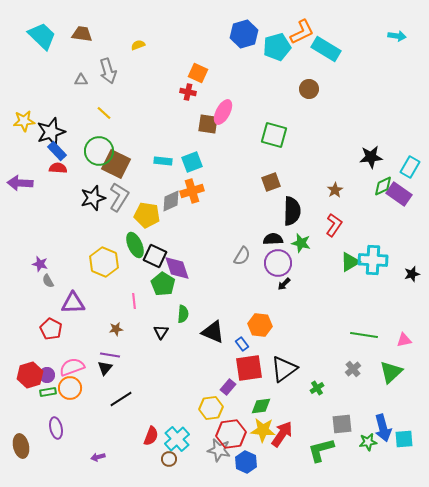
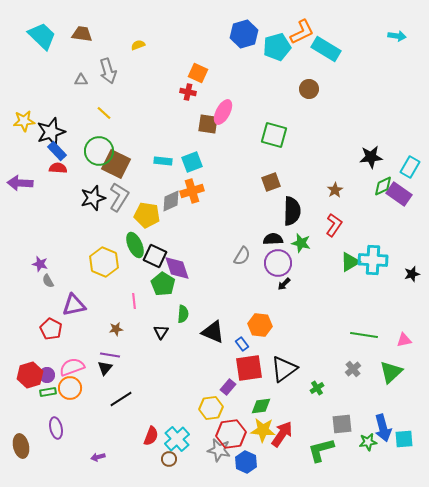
purple triangle at (73, 303): moved 1 px right, 2 px down; rotated 10 degrees counterclockwise
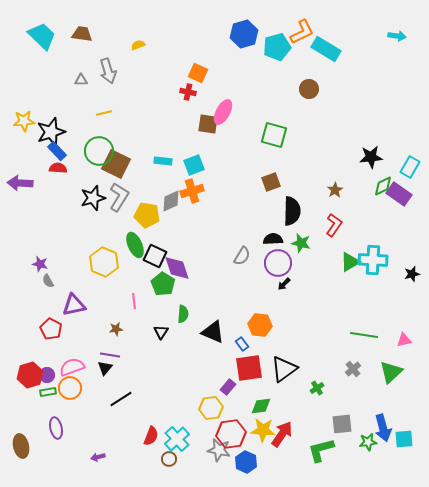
yellow line at (104, 113): rotated 56 degrees counterclockwise
cyan square at (192, 162): moved 2 px right, 3 px down
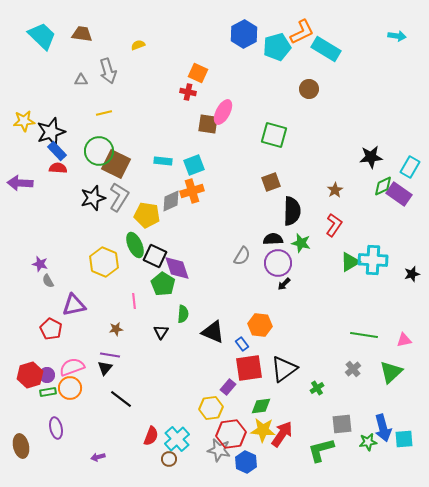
blue hexagon at (244, 34): rotated 12 degrees counterclockwise
black line at (121, 399): rotated 70 degrees clockwise
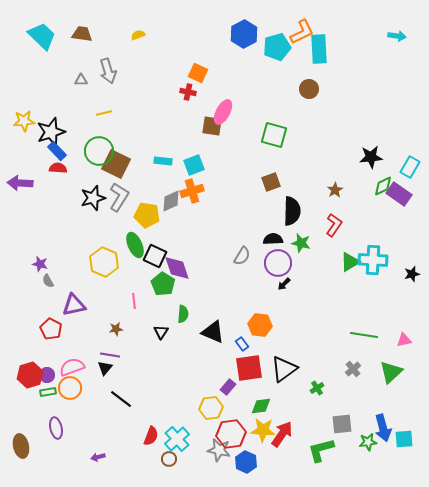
yellow semicircle at (138, 45): moved 10 px up
cyan rectangle at (326, 49): moved 7 px left; rotated 56 degrees clockwise
brown square at (208, 124): moved 4 px right, 2 px down
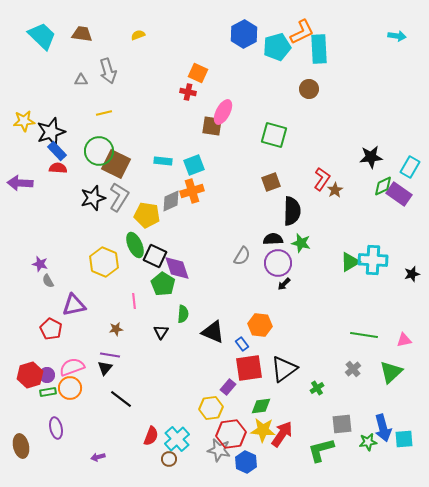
red L-shape at (334, 225): moved 12 px left, 46 px up
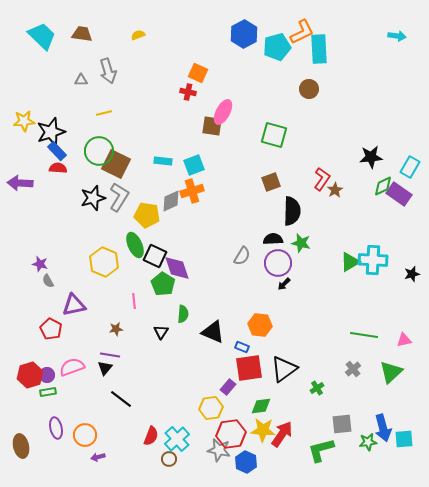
blue rectangle at (242, 344): moved 3 px down; rotated 32 degrees counterclockwise
orange circle at (70, 388): moved 15 px right, 47 px down
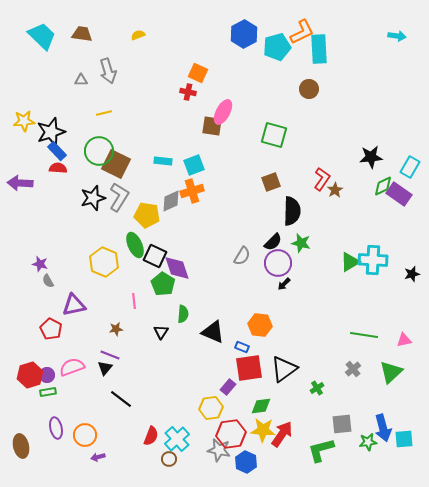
black semicircle at (273, 239): moved 3 px down; rotated 138 degrees clockwise
purple line at (110, 355): rotated 12 degrees clockwise
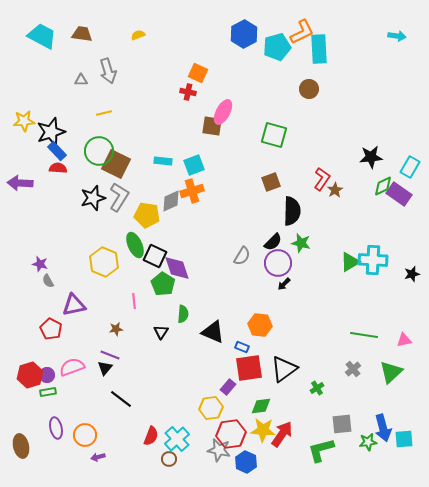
cyan trapezoid at (42, 36): rotated 16 degrees counterclockwise
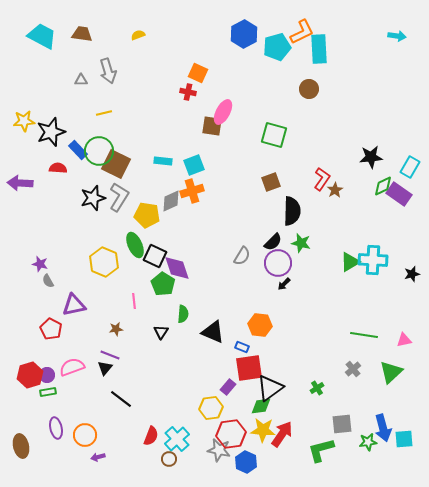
blue rectangle at (57, 151): moved 21 px right, 1 px up
black triangle at (284, 369): moved 14 px left, 19 px down
